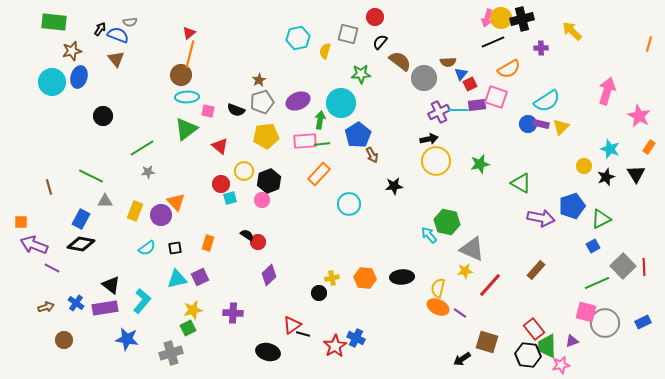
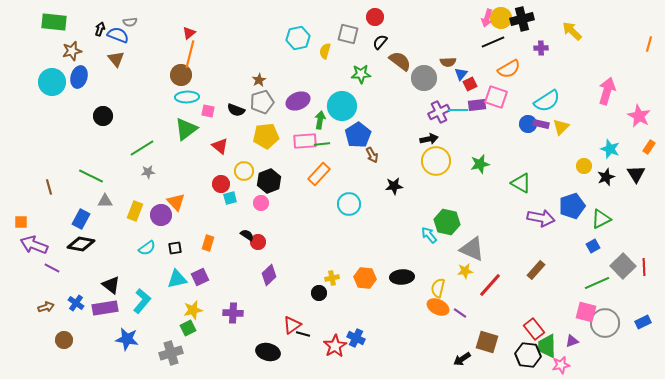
black arrow at (100, 29): rotated 16 degrees counterclockwise
cyan circle at (341, 103): moved 1 px right, 3 px down
pink circle at (262, 200): moved 1 px left, 3 px down
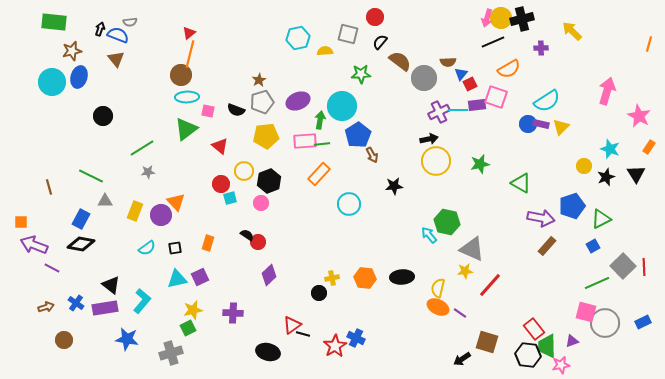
yellow semicircle at (325, 51): rotated 70 degrees clockwise
brown rectangle at (536, 270): moved 11 px right, 24 px up
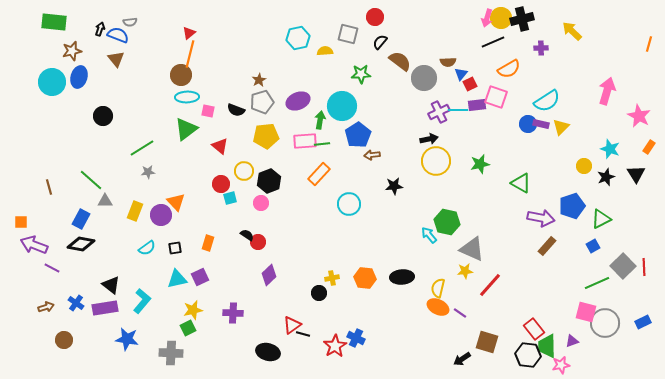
brown arrow at (372, 155): rotated 112 degrees clockwise
green line at (91, 176): moved 4 px down; rotated 15 degrees clockwise
gray cross at (171, 353): rotated 20 degrees clockwise
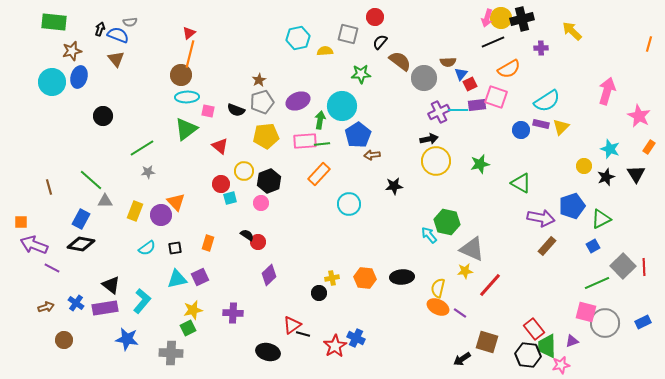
blue circle at (528, 124): moved 7 px left, 6 px down
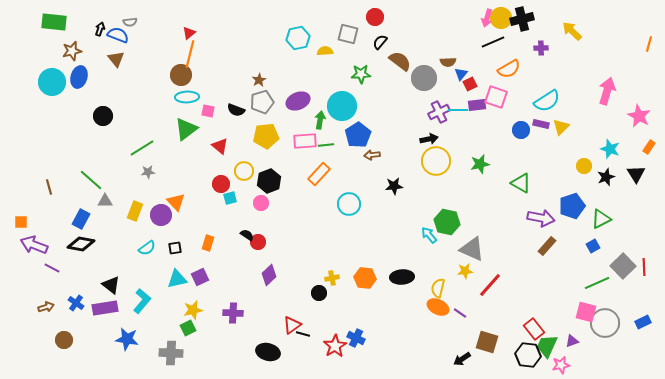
green line at (322, 144): moved 4 px right, 1 px down
green trapezoid at (547, 346): rotated 25 degrees clockwise
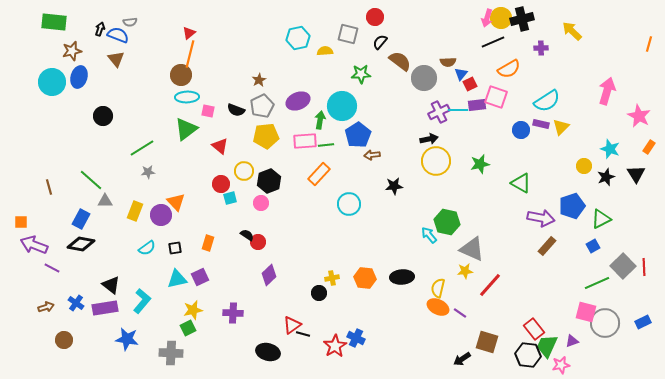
gray pentagon at (262, 102): moved 4 px down; rotated 10 degrees counterclockwise
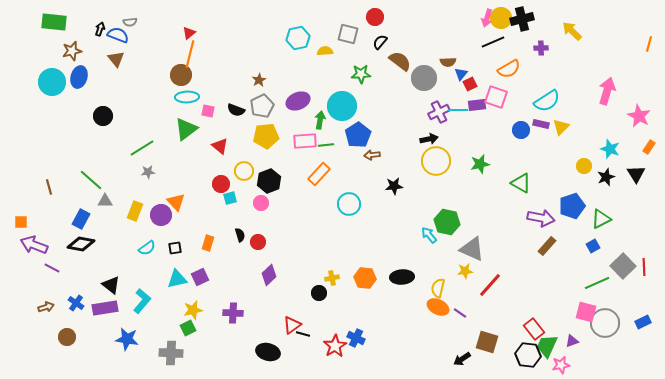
black semicircle at (247, 235): moved 7 px left; rotated 40 degrees clockwise
brown circle at (64, 340): moved 3 px right, 3 px up
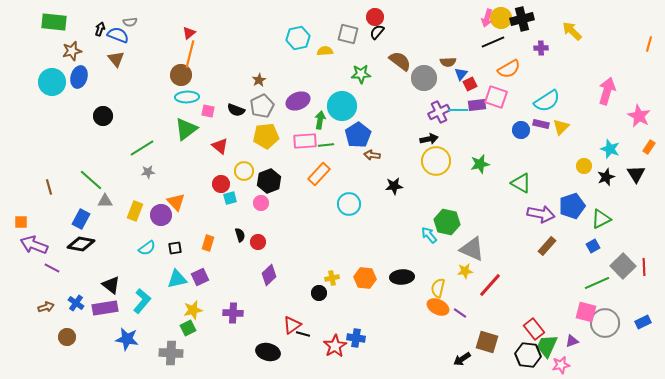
black semicircle at (380, 42): moved 3 px left, 10 px up
brown arrow at (372, 155): rotated 14 degrees clockwise
purple arrow at (541, 218): moved 4 px up
blue cross at (356, 338): rotated 18 degrees counterclockwise
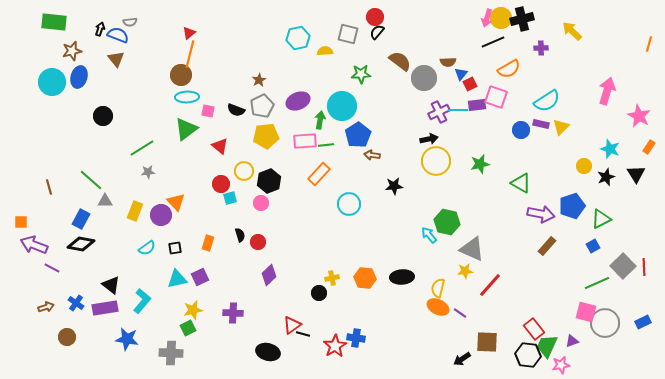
brown square at (487, 342): rotated 15 degrees counterclockwise
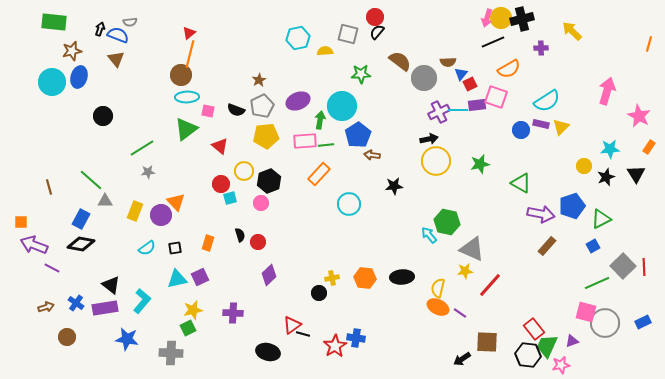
cyan star at (610, 149): rotated 24 degrees counterclockwise
